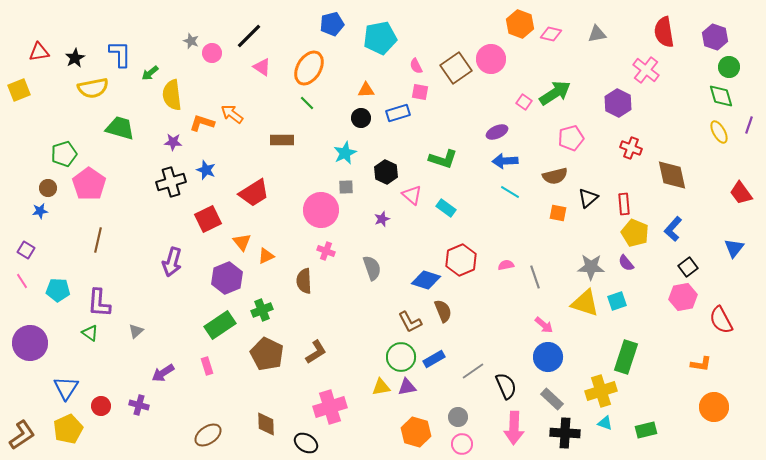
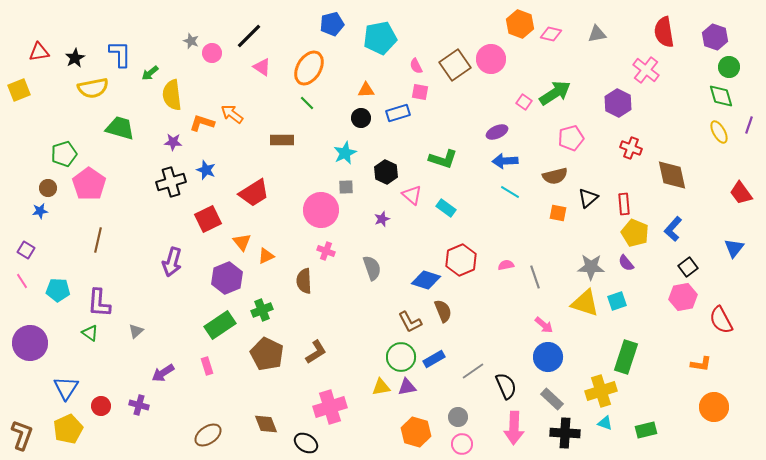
brown square at (456, 68): moved 1 px left, 3 px up
brown diamond at (266, 424): rotated 20 degrees counterclockwise
brown L-shape at (22, 435): rotated 36 degrees counterclockwise
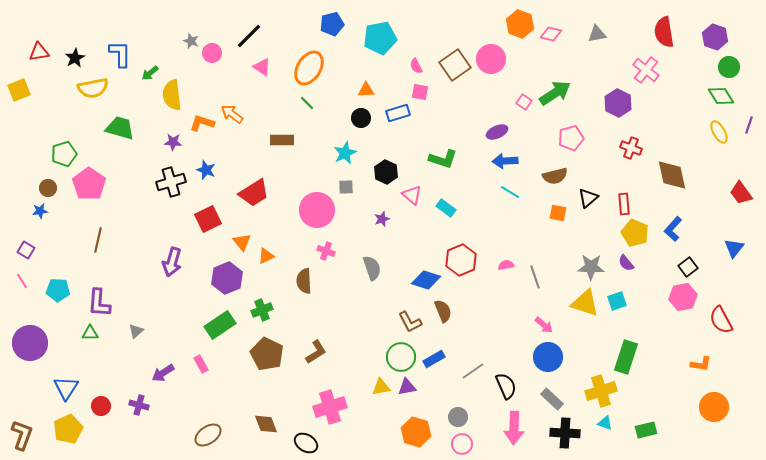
green diamond at (721, 96): rotated 16 degrees counterclockwise
pink circle at (321, 210): moved 4 px left
green triangle at (90, 333): rotated 36 degrees counterclockwise
pink rectangle at (207, 366): moved 6 px left, 2 px up; rotated 12 degrees counterclockwise
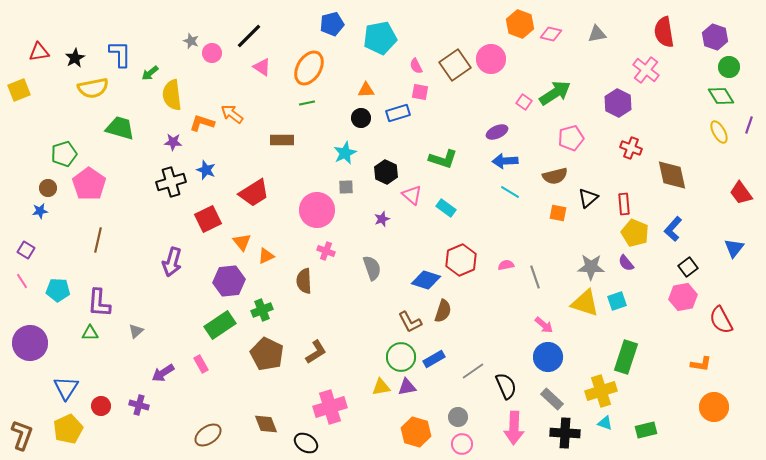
green line at (307, 103): rotated 56 degrees counterclockwise
purple hexagon at (227, 278): moved 2 px right, 3 px down; rotated 16 degrees clockwise
brown semicircle at (443, 311): rotated 40 degrees clockwise
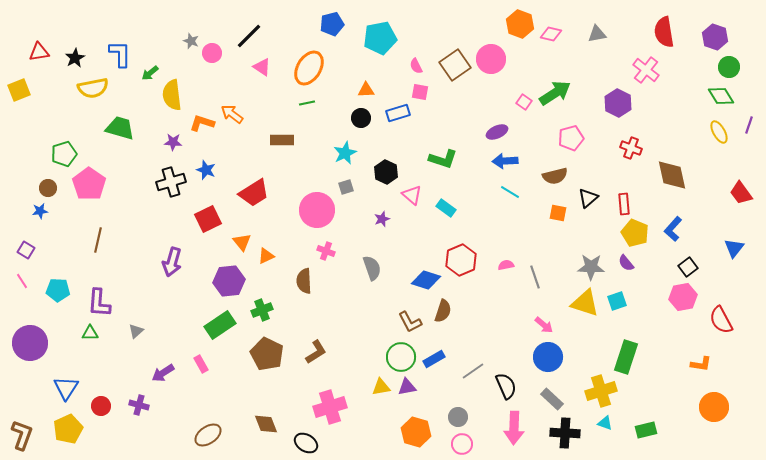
gray square at (346, 187): rotated 14 degrees counterclockwise
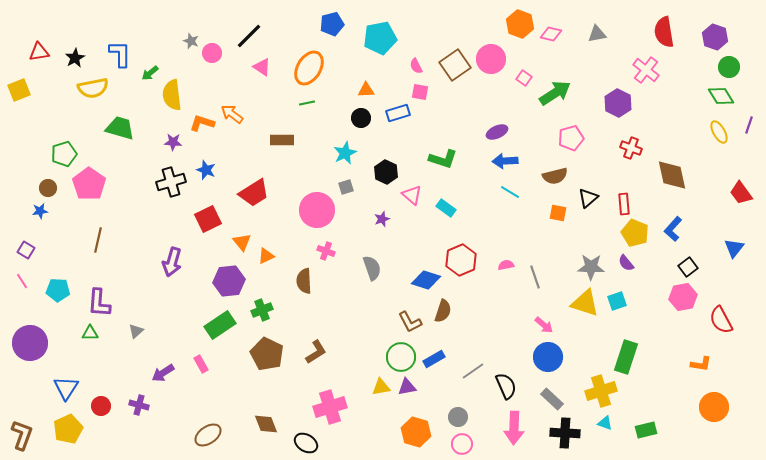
pink square at (524, 102): moved 24 px up
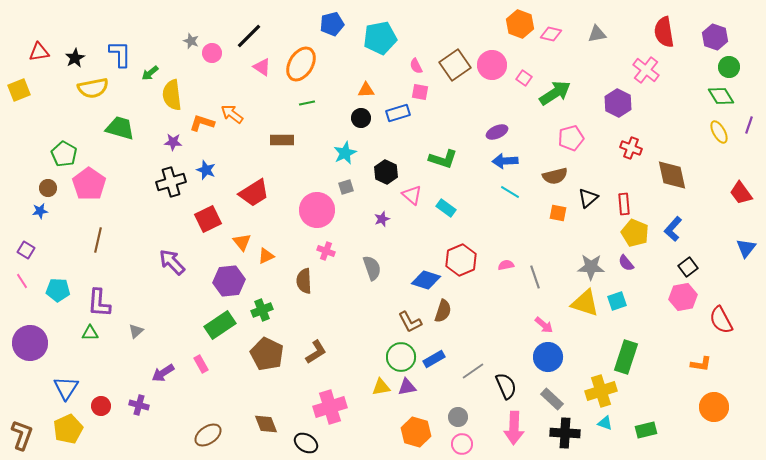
pink circle at (491, 59): moved 1 px right, 6 px down
orange ellipse at (309, 68): moved 8 px left, 4 px up
green pentagon at (64, 154): rotated 25 degrees counterclockwise
blue triangle at (734, 248): moved 12 px right
purple arrow at (172, 262): rotated 120 degrees clockwise
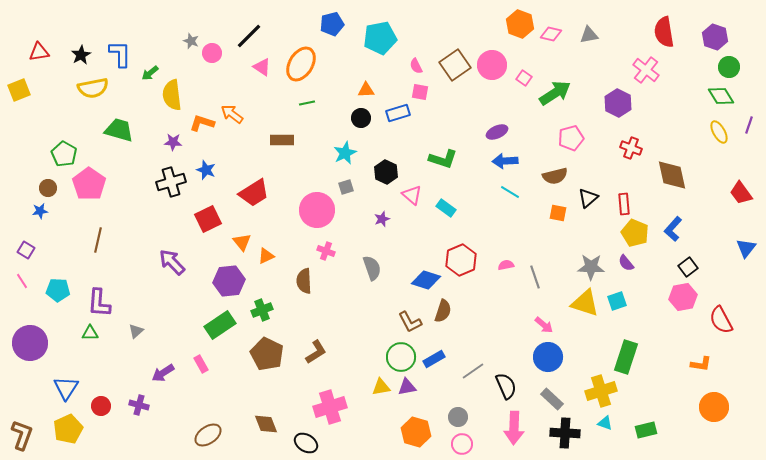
gray triangle at (597, 34): moved 8 px left, 1 px down
black star at (75, 58): moved 6 px right, 3 px up
green trapezoid at (120, 128): moved 1 px left, 2 px down
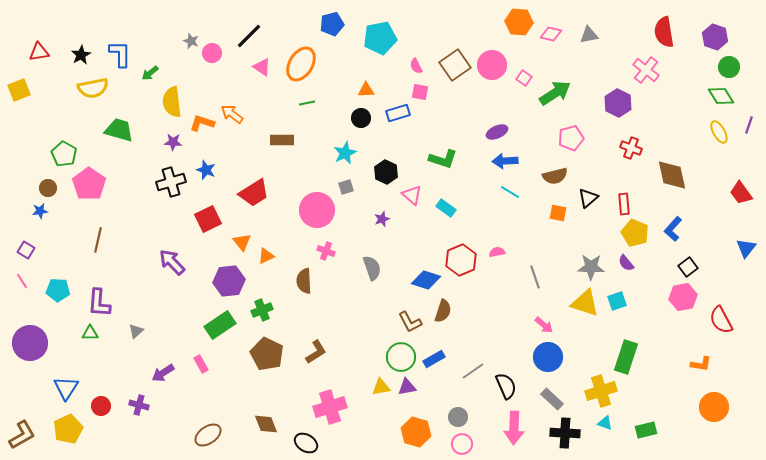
orange hexagon at (520, 24): moved 1 px left, 2 px up; rotated 16 degrees counterclockwise
yellow semicircle at (172, 95): moved 7 px down
pink semicircle at (506, 265): moved 9 px left, 13 px up
brown L-shape at (22, 435): rotated 40 degrees clockwise
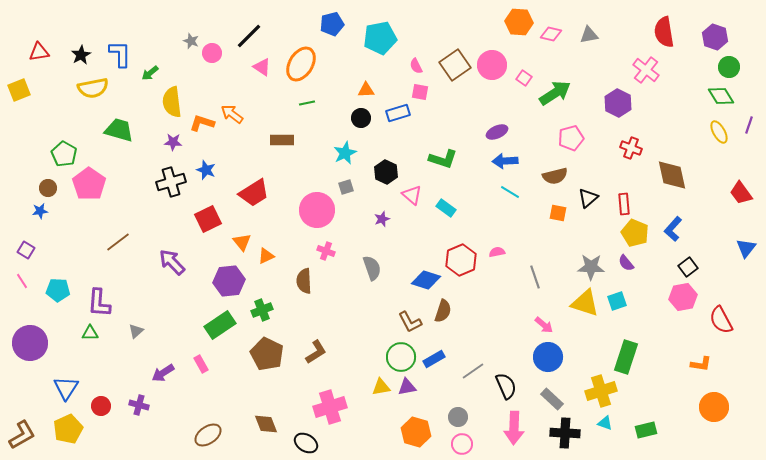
brown line at (98, 240): moved 20 px right, 2 px down; rotated 40 degrees clockwise
